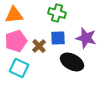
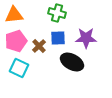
purple star: rotated 15 degrees counterclockwise
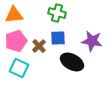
purple star: moved 6 px right, 3 px down; rotated 10 degrees clockwise
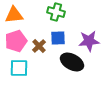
green cross: moved 1 px left, 1 px up
purple star: moved 3 px left; rotated 15 degrees counterclockwise
cyan square: rotated 24 degrees counterclockwise
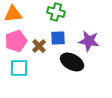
orange triangle: moved 1 px left, 1 px up
purple star: rotated 15 degrees clockwise
